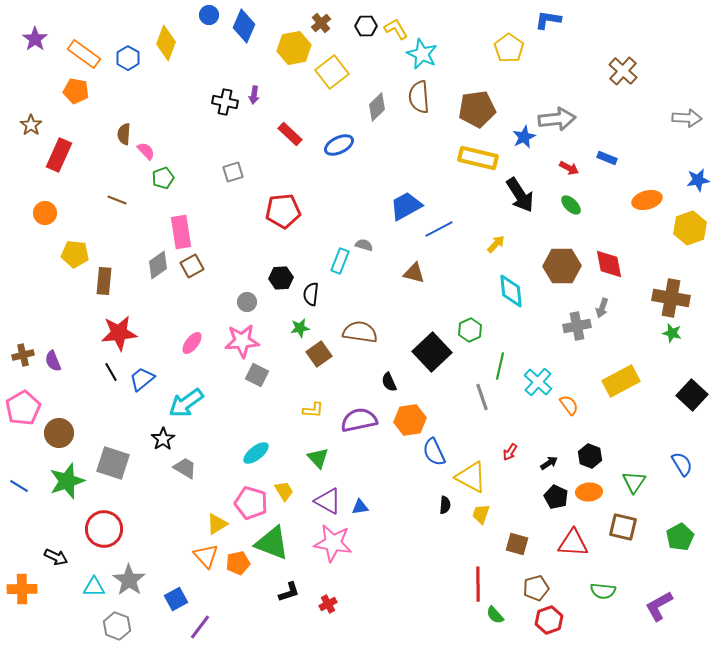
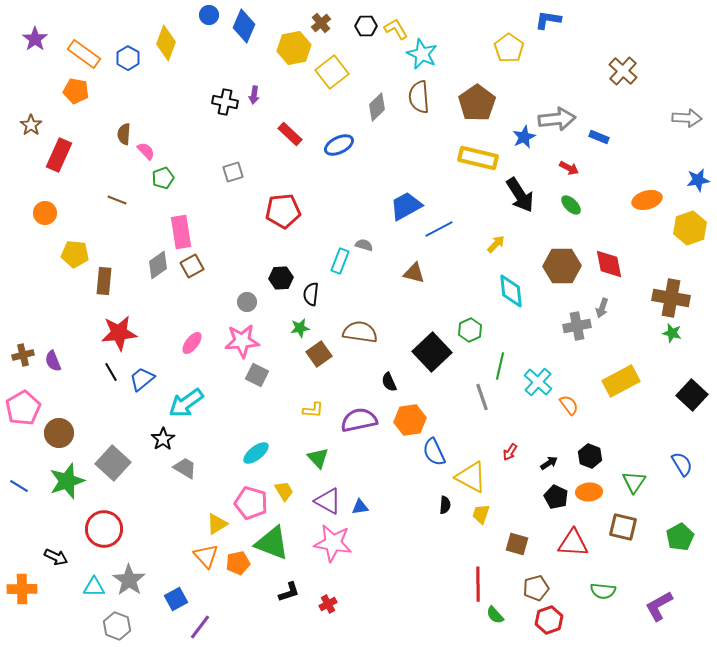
brown pentagon at (477, 109): moved 6 px up; rotated 27 degrees counterclockwise
blue rectangle at (607, 158): moved 8 px left, 21 px up
gray square at (113, 463): rotated 24 degrees clockwise
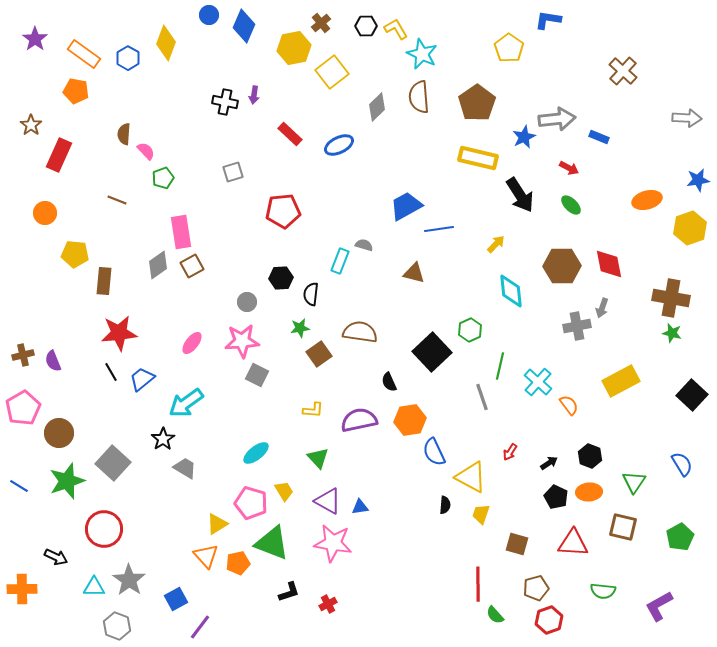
blue line at (439, 229): rotated 20 degrees clockwise
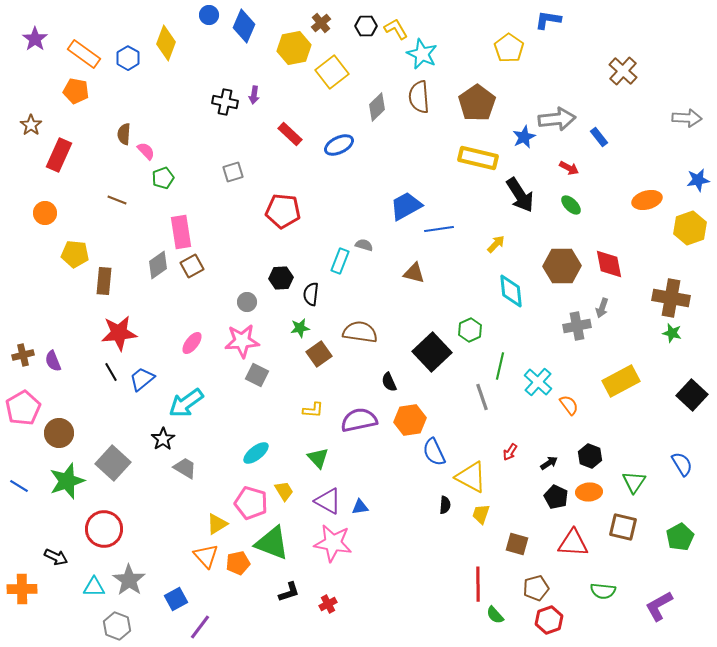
blue rectangle at (599, 137): rotated 30 degrees clockwise
red pentagon at (283, 211): rotated 12 degrees clockwise
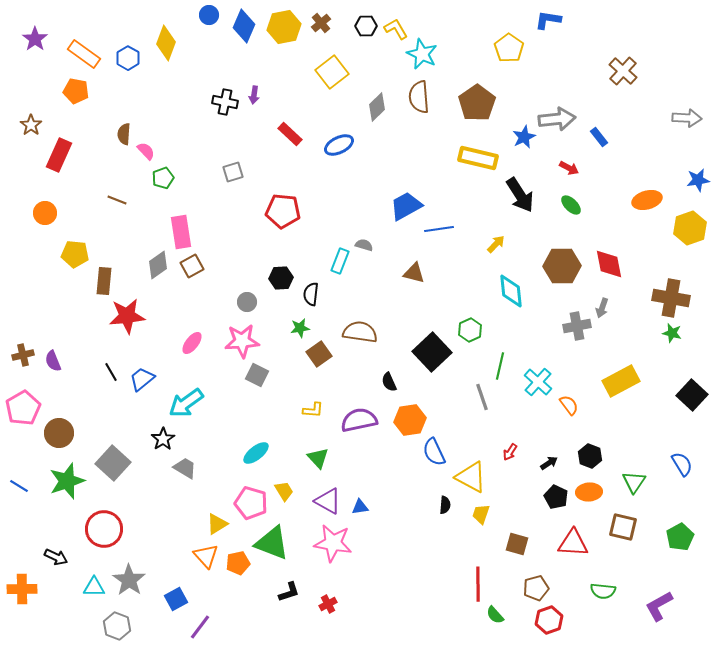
yellow hexagon at (294, 48): moved 10 px left, 21 px up
red star at (119, 333): moved 8 px right, 17 px up
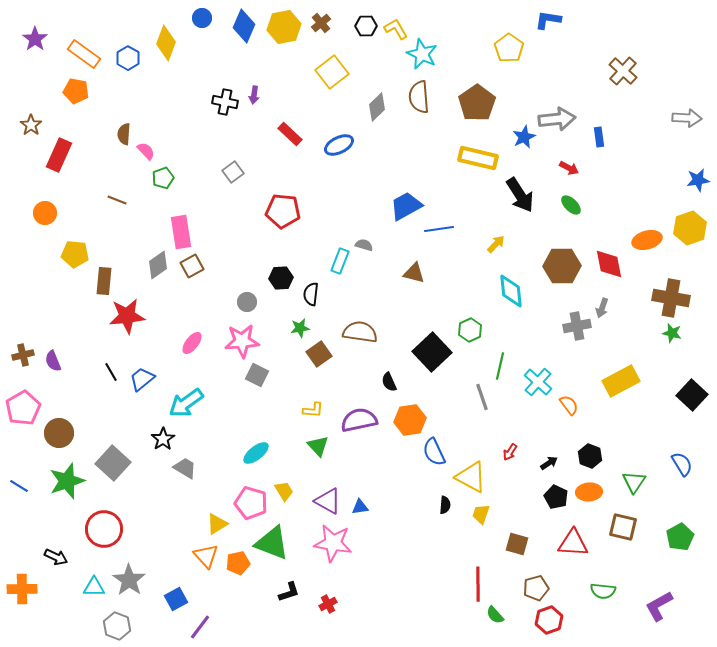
blue circle at (209, 15): moved 7 px left, 3 px down
blue rectangle at (599, 137): rotated 30 degrees clockwise
gray square at (233, 172): rotated 20 degrees counterclockwise
orange ellipse at (647, 200): moved 40 px down
green triangle at (318, 458): moved 12 px up
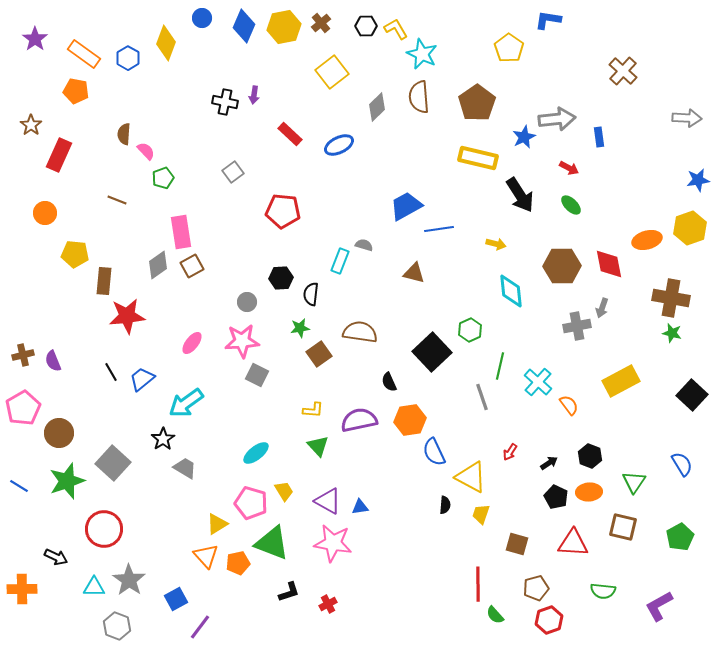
yellow arrow at (496, 244): rotated 60 degrees clockwise
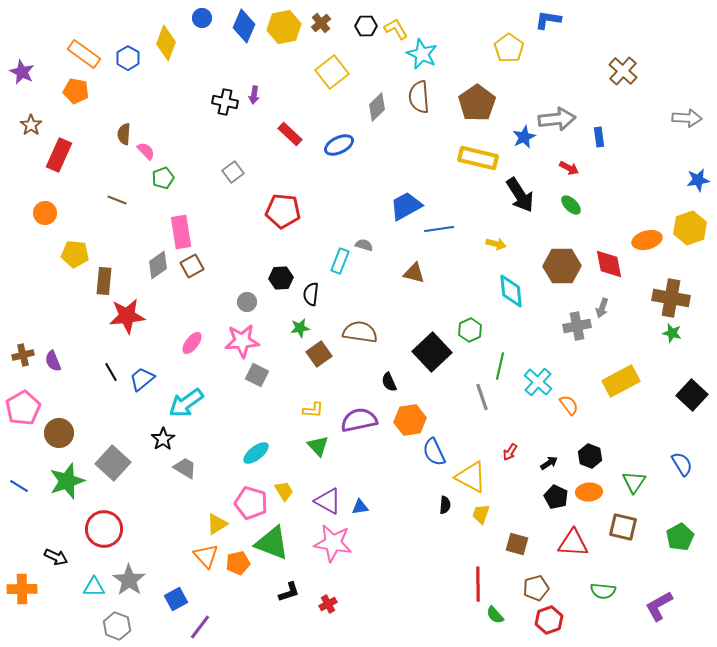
purple star at (35, 39): moved 13 px left, 33 px down; rotated 10 degrees counterclockwise
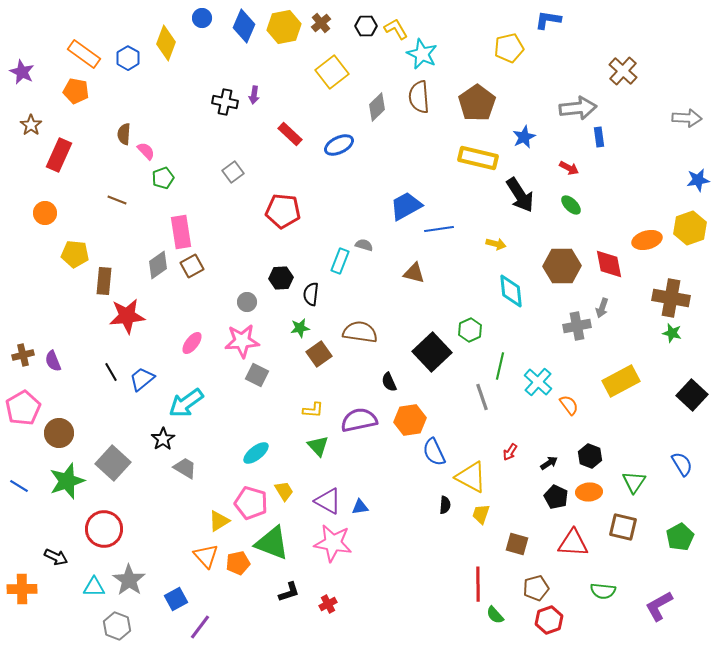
yellow pentagon at (509, 48): rotated 24 degrees clockwise
gray arrow at (557, 119): moved 21 px right, 11 px up
yellow triangle at (217, 524): moved 2 px right, 3 px up
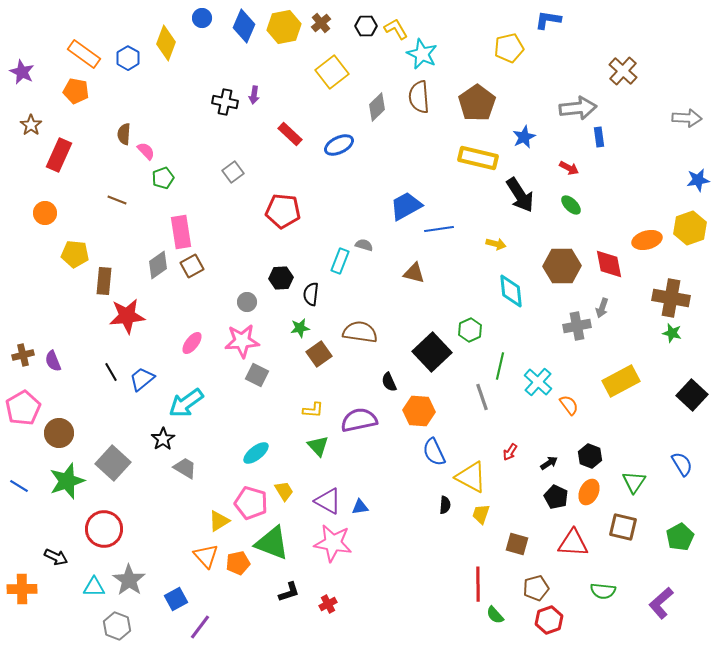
orange hexagon at (410, 420): moved 9 px right, 9 px up; rotated 12 degrees clockwise
orange ellipse at (589, 492): rotated 60 degrees counterclockwise
purple L-shape at (659, 606): moved 2 px right, 3 px up; rotated 12 degrees counterclockwise
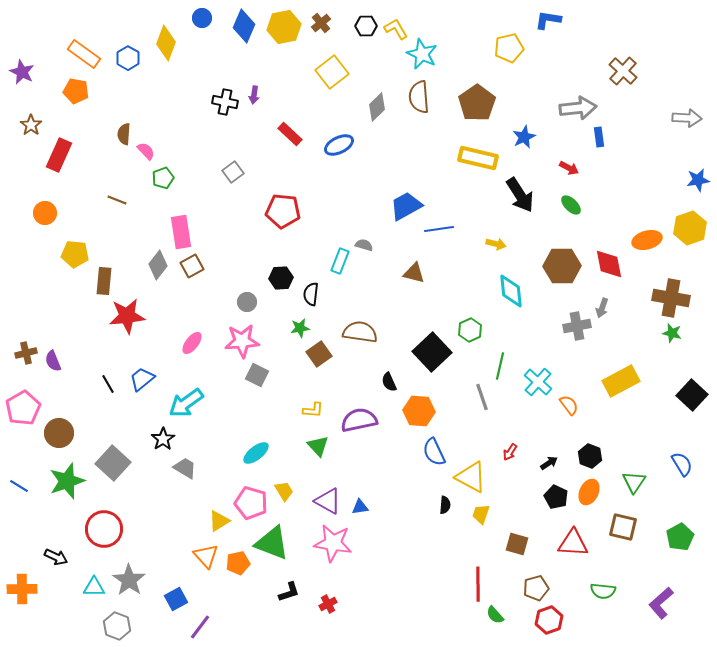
gray diamond at (158, 265): rotated 16 degrees counterclockwise
brown cross at (23, 355): moved 3 px right, 2 px up
black line at (111, 372): moved 3 px left, 12 px down
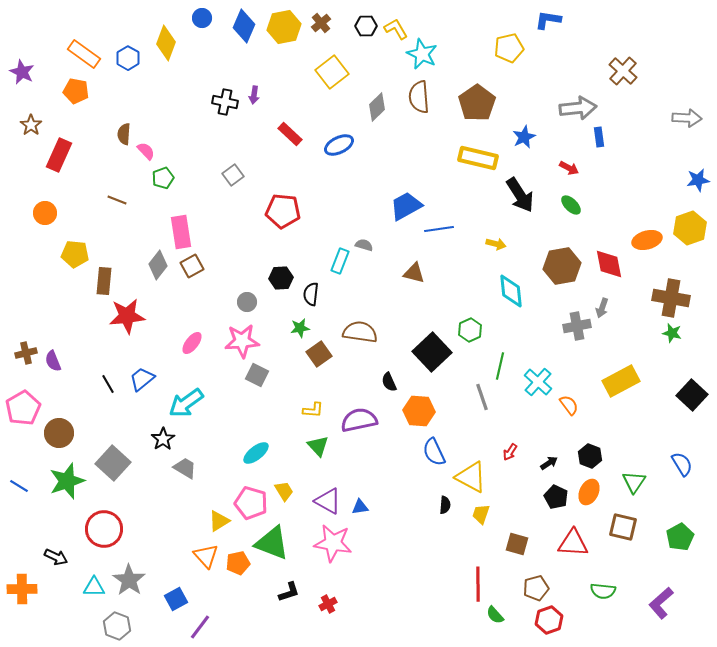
gray square at (233, 172): moved 3 px down
brown hexagon at (562, 266): rotated 9 degrees counterclockwise
